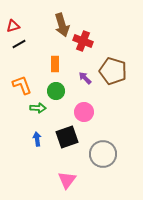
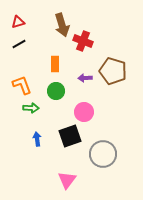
red triangle: moved 5 px right, 4 px up
purple arrow: rotated 48 degrees counterclockwise
green arrow: moved 7 px left
black square: moved 3 px right, 1 px up
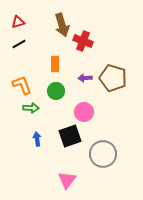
brown pentagon: moved 7 px down
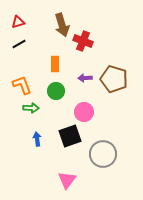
brown pentagon: moved 1 px right, 1 px down
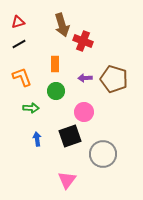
orange L-shape: moved 8 px up
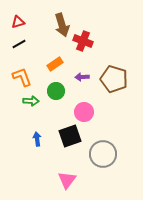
orange rectangle: rotated 56 degrees clockwise
purple arrow: moved 3 px left, 1 px up
green arrow: moved 7 px up
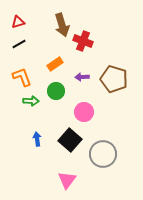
black square: moved 4 px down; rotated 30 degrees counterclockwise
